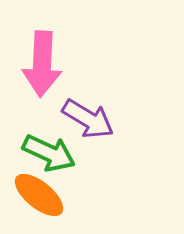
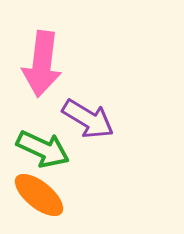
pink arrow: rotated 4 degrees clockwise
green arrow: moved 6 px left, 4 px up
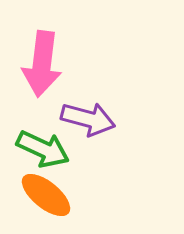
purple arrow: rotated 16 degrees counterclockwise
orange ellipse: moved 7 px right
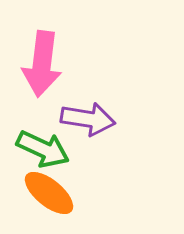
purple arrow: rotated 6 degrees counterclockwise
orange ellipse: moved 3 px right, 2 px up
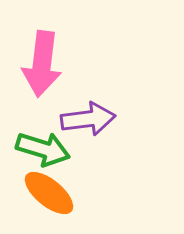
purple arrow: rotated 16 degrees counterclockwise
green arrow: rotated 8 degrees counterclockwise
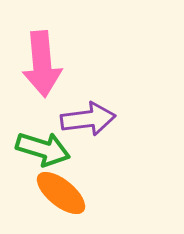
pink arrow: rotated 12 degrees counterclockwise
orange ellipse: moved 12 px right
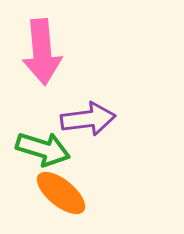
pink arrow: moved 12 px up
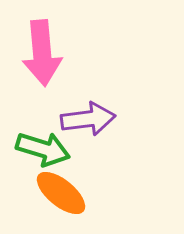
pink arrow: moved 1 px down
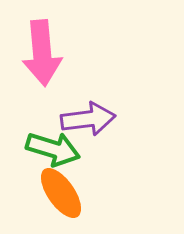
green arrow: moved 10 px right
orange ellipse: rotated 16 degrees clockwise
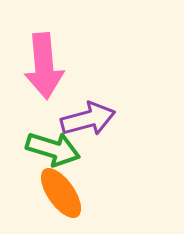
pink arrow: moved 2 px right, 13 px down
purple arrow: rotated 8 degrees counterclockwise
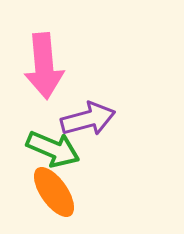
green arrow: rotated 6 degrees clockwise
orange ellipse: moved 7 px left, 1 px up
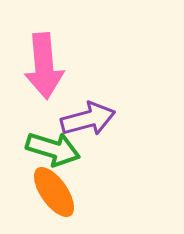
green arrow: rotated 6 degrees counterclockwise
